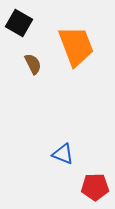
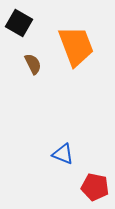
red pentagon: rotated 12 degrees clockwise
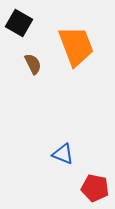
red pentagon: moved 1 px down
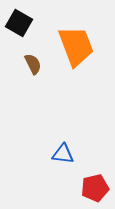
blue triangle: rotated 15 degrees counterclockwise
red pentagon: rotated 24 degrees counterclockwise
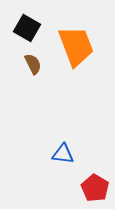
black square: moved 8 px right, 5 px down
red pentagon: rotated 28 degrees counterclockwise
